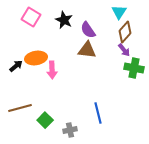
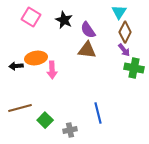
brown diamond: rotated 15 degrees counterclockwise
black arrow: rotated 144 degrees counterclockwise
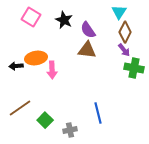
brown line: rotated 20 degrees counterclockwise
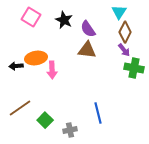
purple semicircle: moved 1 px up
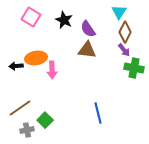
gray cross: moved 43 px left
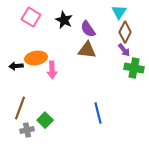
brown line: rotated 35 degrees counterclockwise
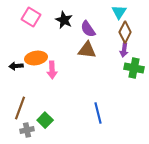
purple arrow: rotated 48 degrees clockwise
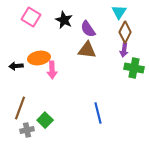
orange ellipse: moved 3 px right
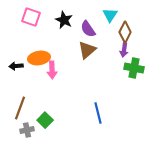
cyan triangle: moved 9 px left, 3 px down
pink square: rotated 12 degrees counterclockwise
brown triangle: rotated 48 degrees counterclockwise
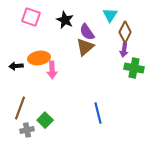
black star: moved 1 px right
purple semicircle: moved 1 px left, 3 px down
brown triangle: moved 2 px left, 3 px up
